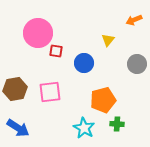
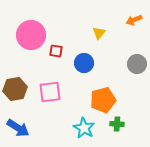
pink circle: moved 7 px left, 2 px down
yellow triangle: moved 9 px left, 7 px up
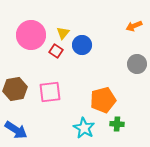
orange arrow: moved 6 px down
yellow triangle: moved 36 px left
red square: rotated 24 degrees clockwise
blue circle: moved 2 px left, 18 px up
blue arrow: moved 2 px left, 2 px down
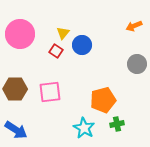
pink circle: moved 11 px left, 1 px up
brown hexagon: rotated 10 degrees clockwise
green cross: rotated 16 degrees counterclockwise
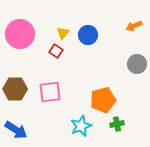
blue circle: moved 6 px right, 10 px up
cyan star: moved 3 px left, 2 px up; rotated 20 degrees clockwise
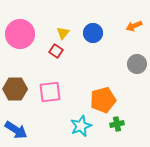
blue circle: moved 5 px right, 2 px up
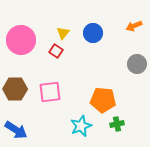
pink circle: moved 1 px right, 6 px down
orange pentagon: rotated 20 degrees clockwise
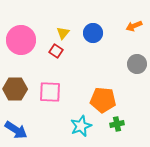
pink square: rotated 10 degrees clockwise
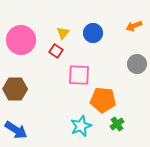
pink square: moved 29 px right, 17 px up
green cross: rotated 24 degrees counterclockwise
